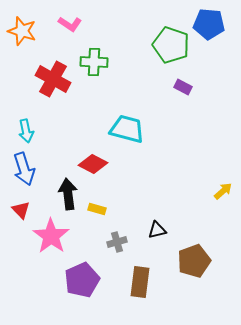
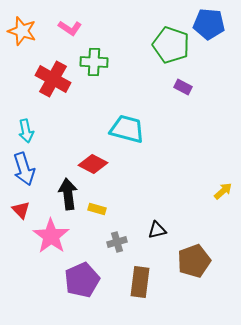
pink L-shape: moved 4 px down
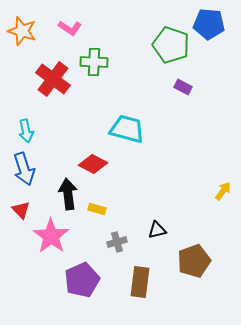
red cross: rotated 8 degrees clockwise
yellow arrow: rotated 12 degrees counterclockwise
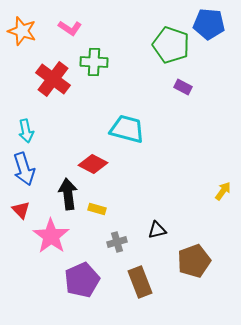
brown rectangle: rotated 28 degrees counterclockwise
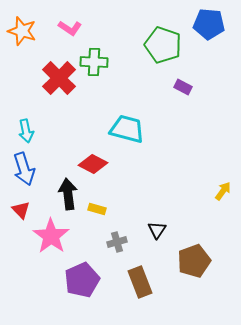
green pentagon: moved 8 px left
red cross: moved 6 px right, 1 px up; rotated 8 degrees clockwise
black triangle: rotated 42 degrees counterclockwise
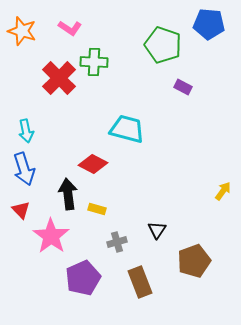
purple pentagon: moved 1 px right, 2 px up
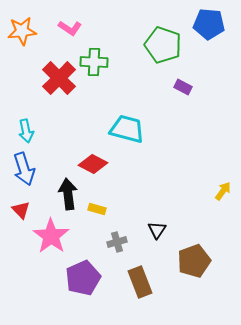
orange star: rotated 24 degrees counterclockwise
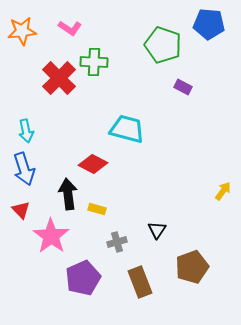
brown pentagon: moved 2 px left, 6 px down
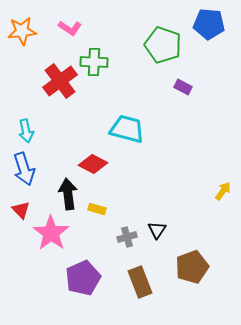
red cross: moved 1 px right, 3 px down; rotated 8 degrees clockwise
pink star: moved 3 px up
gray cross: moved 10 px right, 5 px up
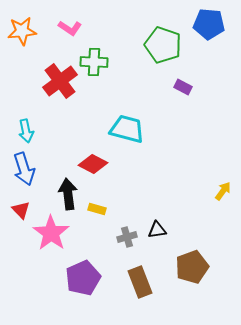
black triangle: rotated 48 degrees clockwise
